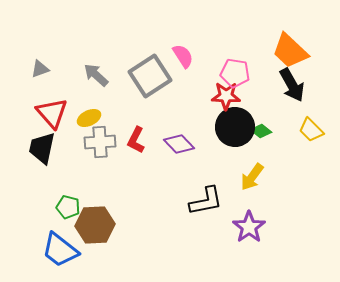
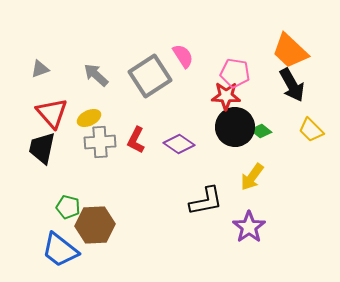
purple diamond: rotated 12 degrees counterclockwise
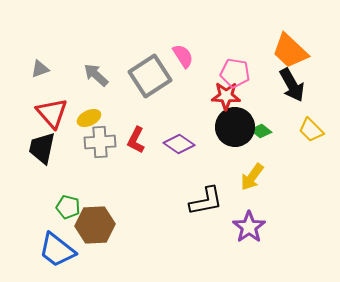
blue trapezoid: moved 3 px left
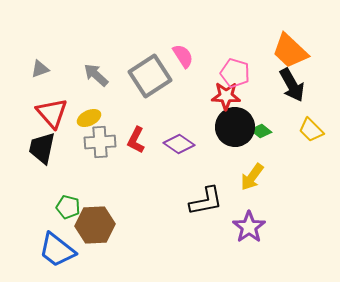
pink pentagon: rotated 8 degrees clockwise
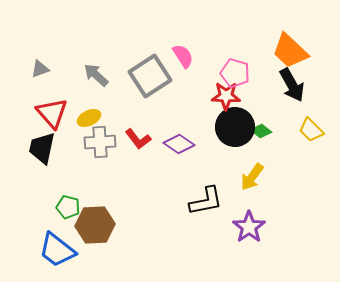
red L-shape: moved 2 px right, 1 px up; rotated 64 degrees counterclockwise
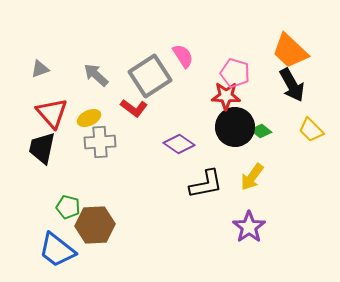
red L-shape: moved 4 px left, 31 px up; rotated 16 degrees counterclockwise
black L-shape: moved 17 px up
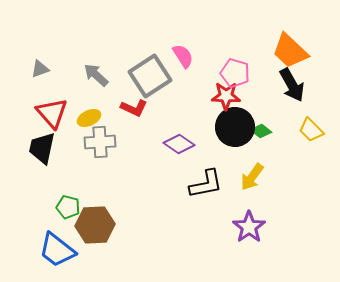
red L-shape: rotated 12 degrees counterclockwise
